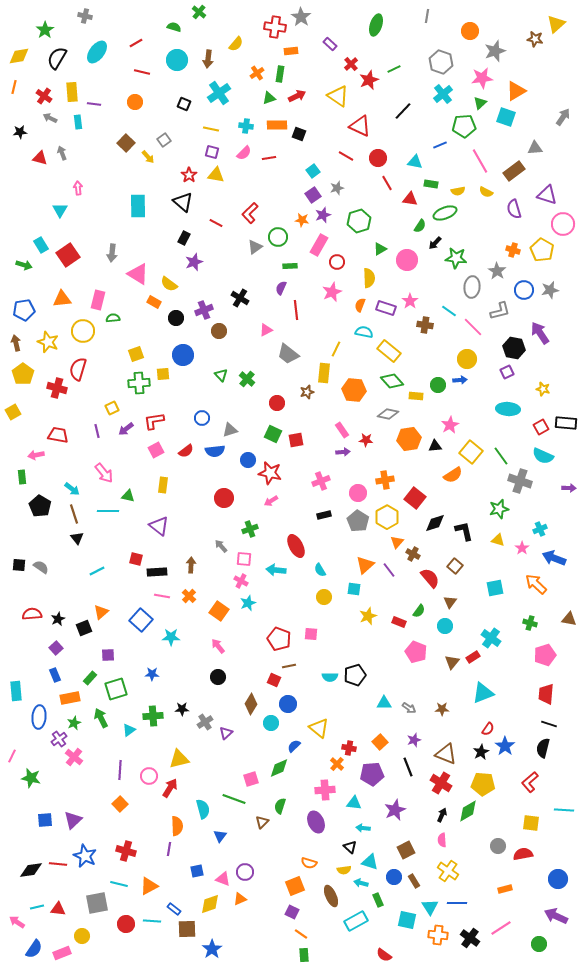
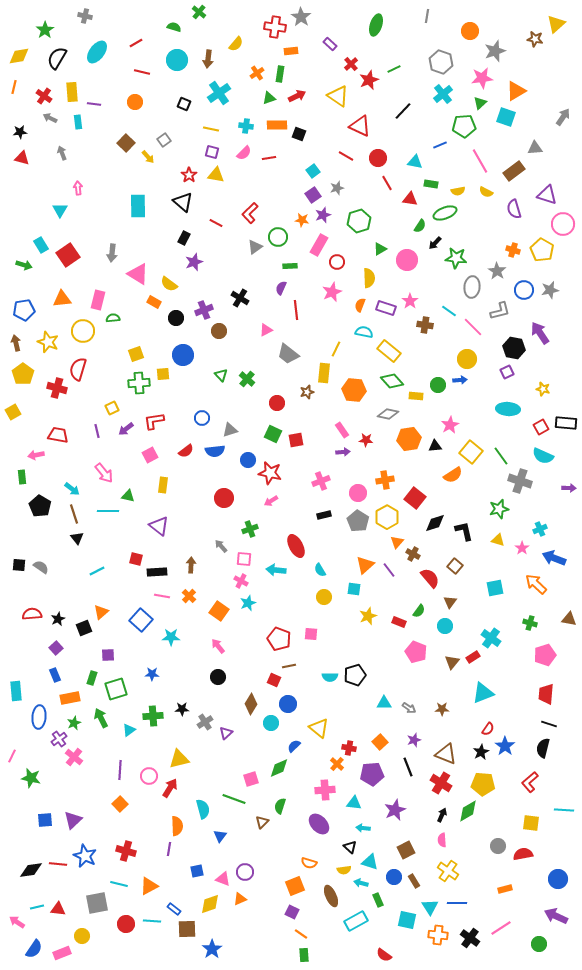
red triangle at (40, 158): moved 18 px left
pink square at (156, 450): moved 6 px left, 5 px down
green rectangle at (90, 678): moved 2 px right; rotated 24 degrees counterclockwise
purple ellipse at (316, 822): moved 3 px right, 2 px down; rotated 20 degrees counterclockwise
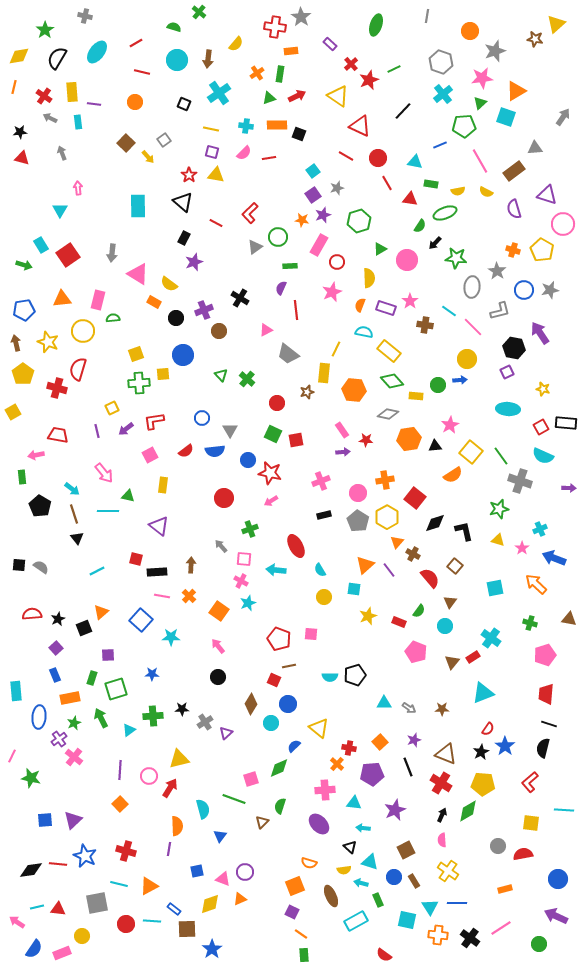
gray triangle at (230, 430): rotated 42 degrees counterclockwise
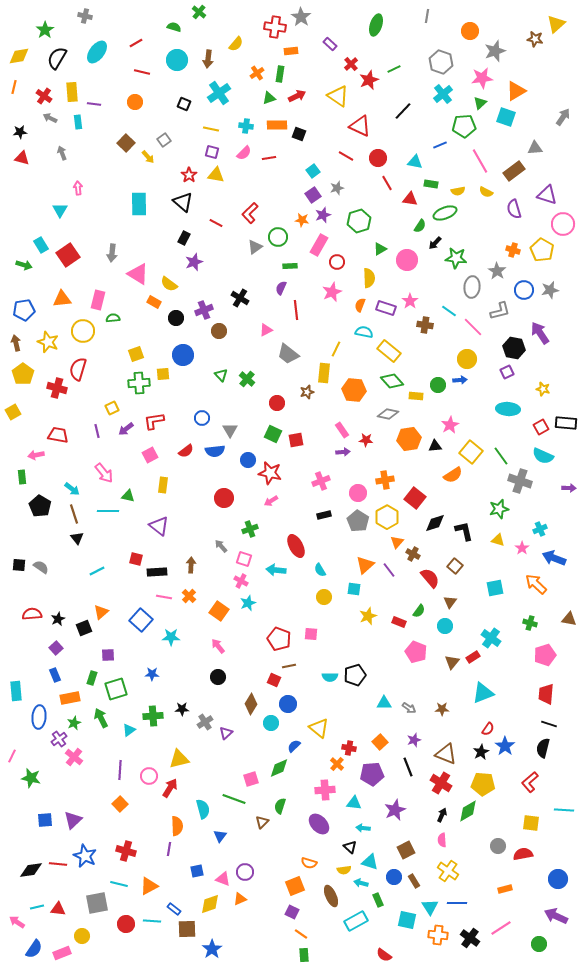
cyan rectangle at (138, 206): moved 1 px right, 2 px up
pink square at (244, 559): rotated 14 degrees clockwise
pink line at (162, 596): moved 2 px right, 1 px down
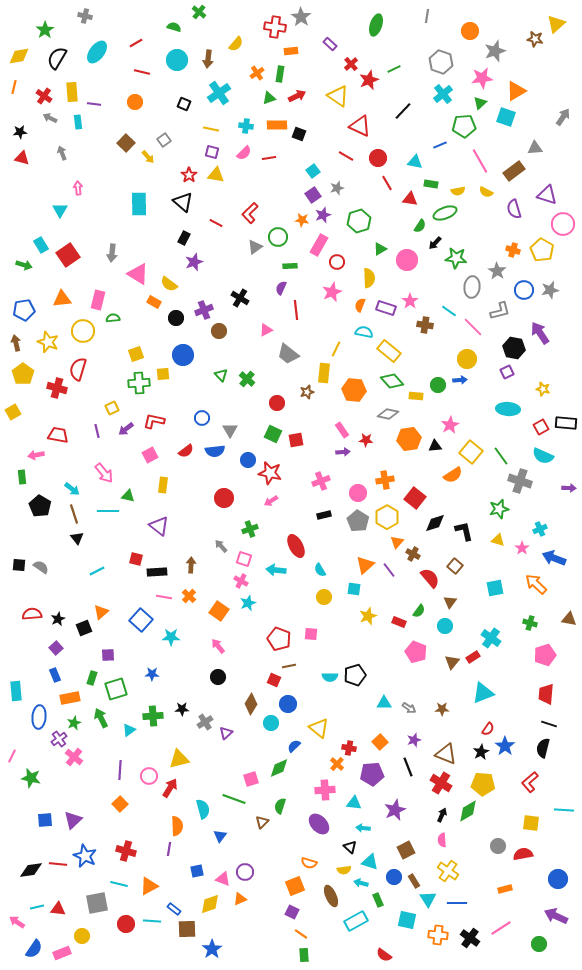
red L-shape at (154, 421): rotated 20 degrees clockwise
cyan triangle at (430, 907): moved 2 px left, 8 px up
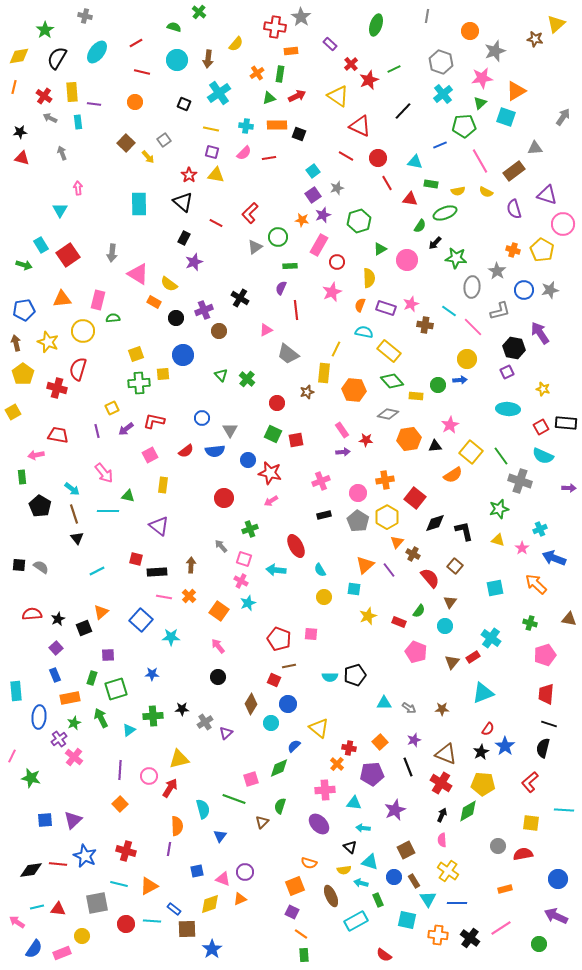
pink star at (410, 301): moved 1 px right, 3 px down; rotated 14 degrees clockwise
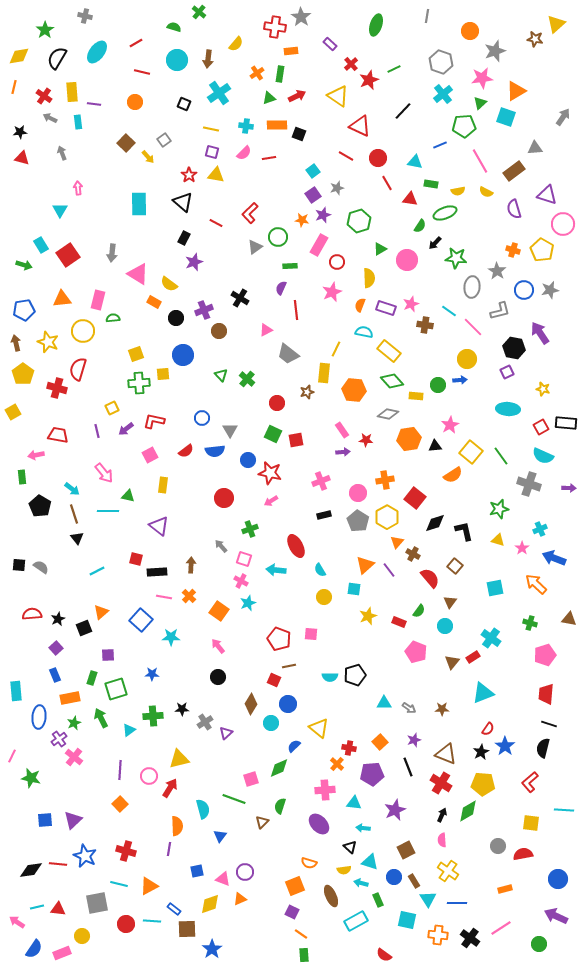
gray cross at (520, 481): moved 9 px right, 3 px down
